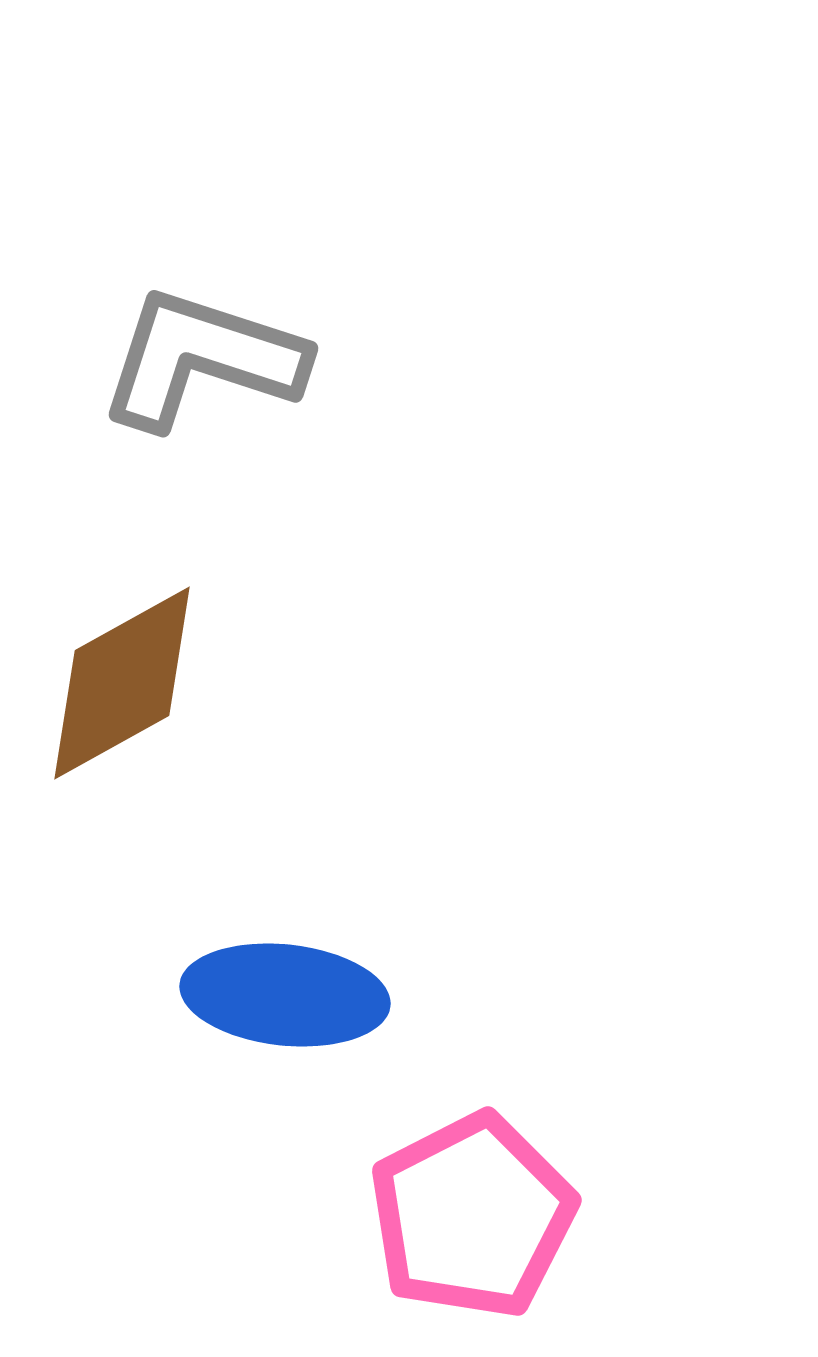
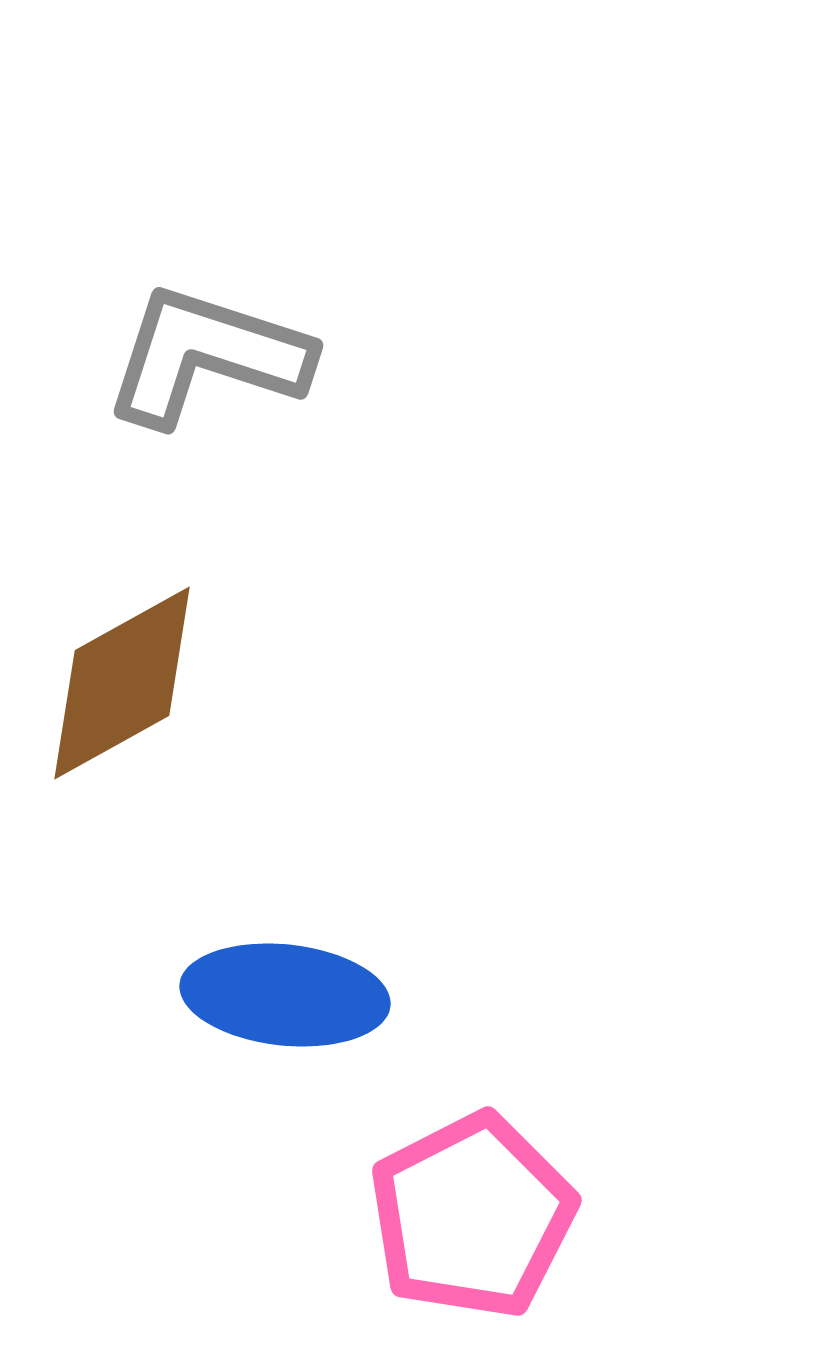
gray L-shape: moved 5 px right, 3 px up
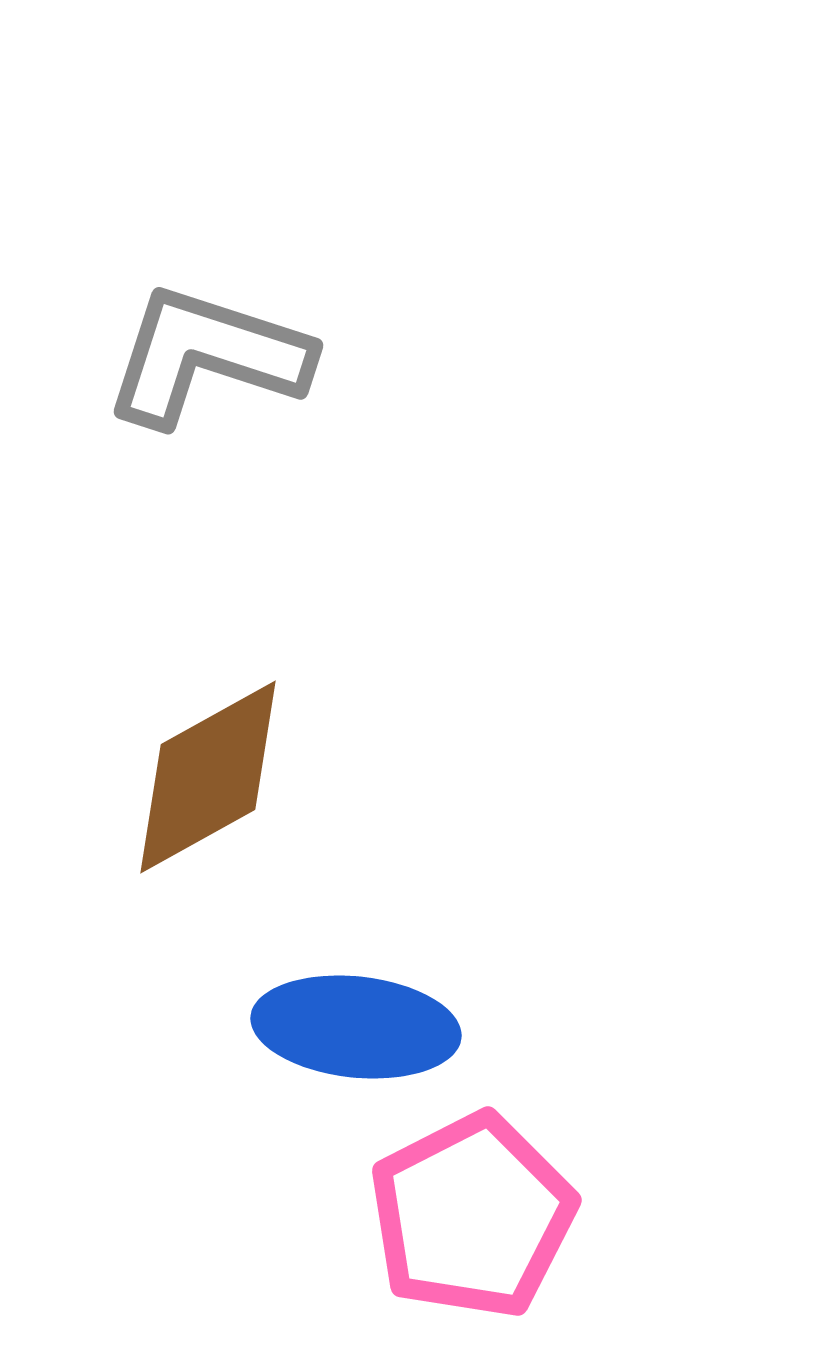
brown diamond: moved 86 px right, 94 px down
blue ellipse: moved 71 px right, 32 px down
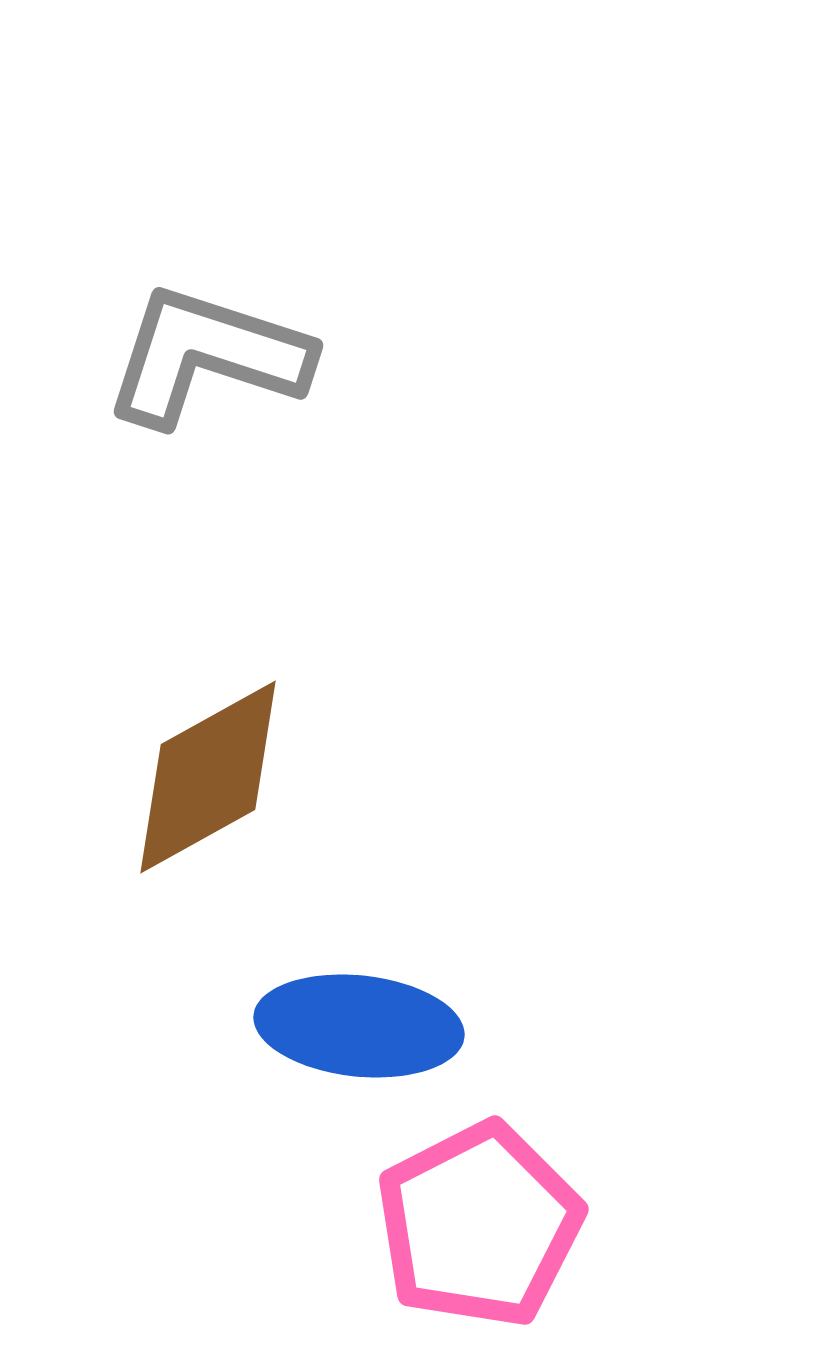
blue ellipse: moved 3 px right, 1 px up
pink pentagon: moved 7 px right, 9 px down
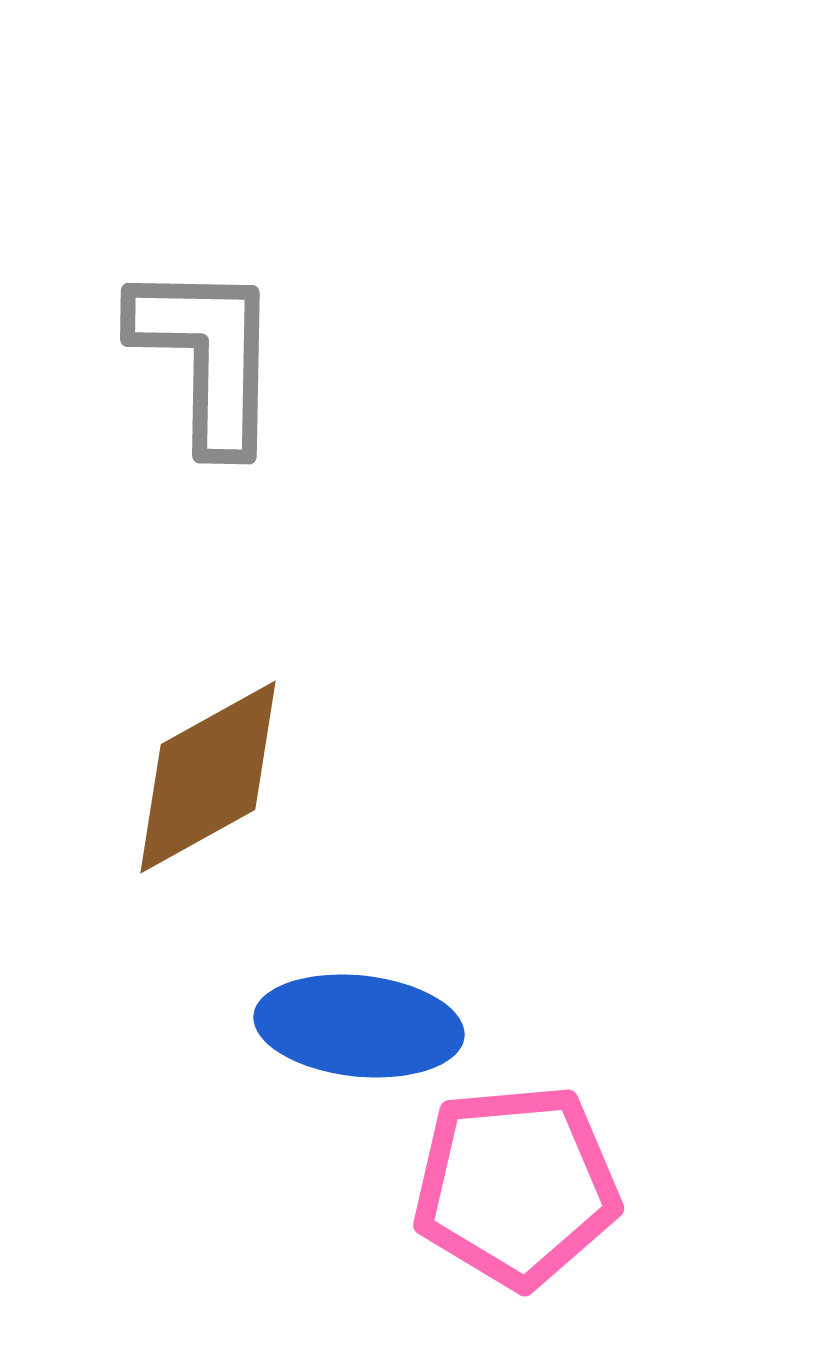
gray L-shape: rotated 73 degrees clockwise
pink pentagon: moved 37 px right, 39 px up; rotated 22 degrees clockwise
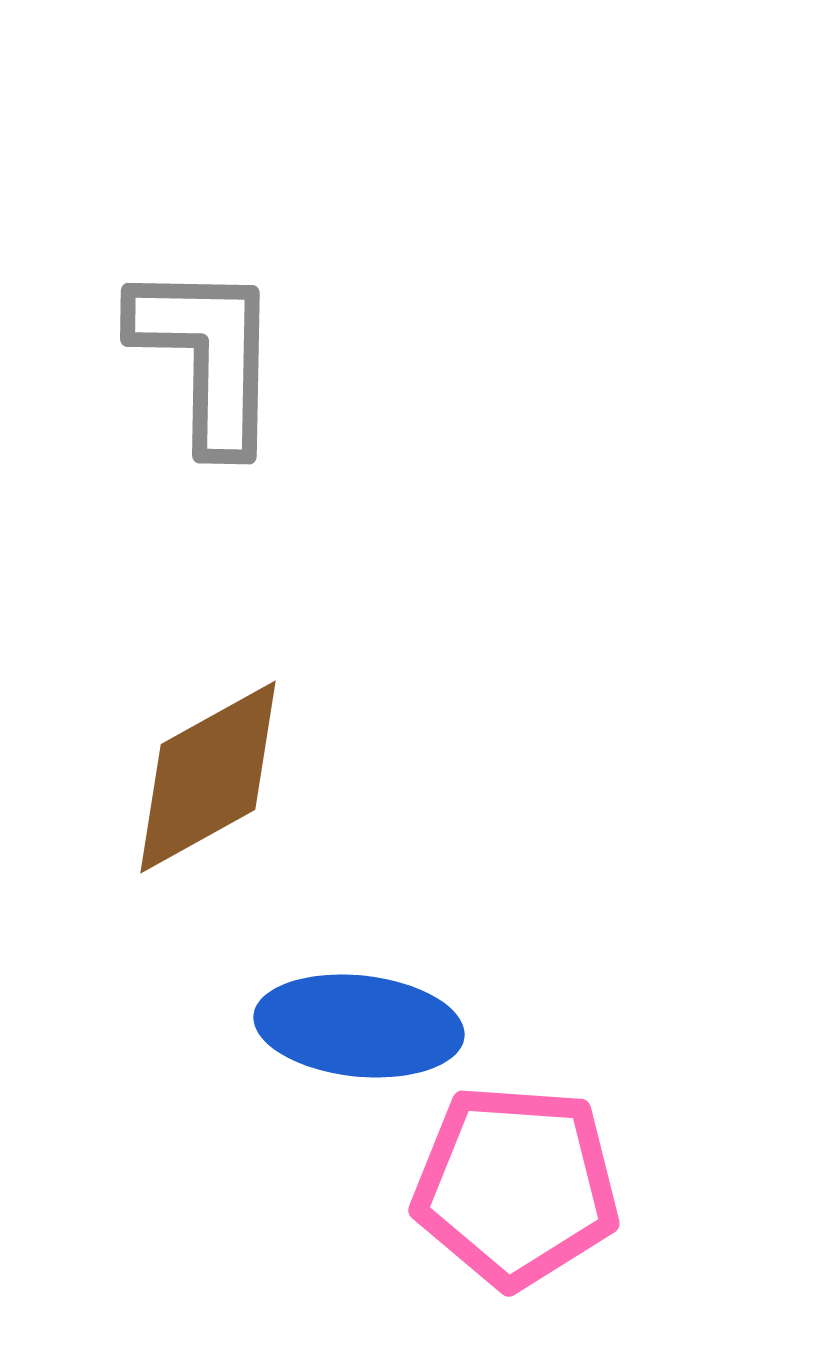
pink pentagon: rotated 9 degrees clockwise
